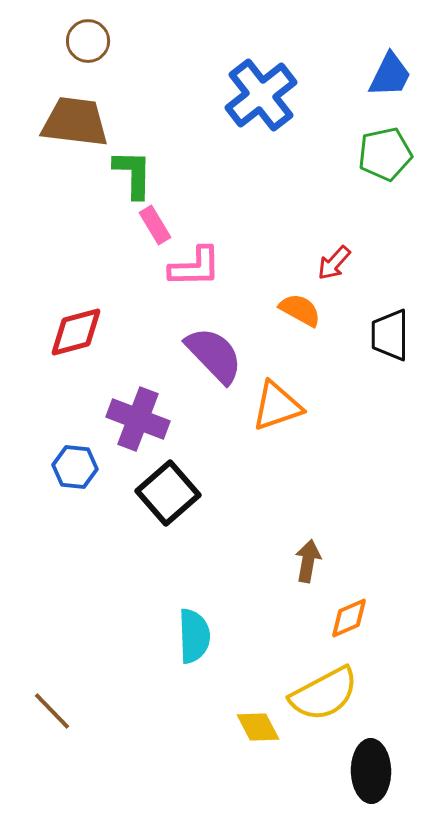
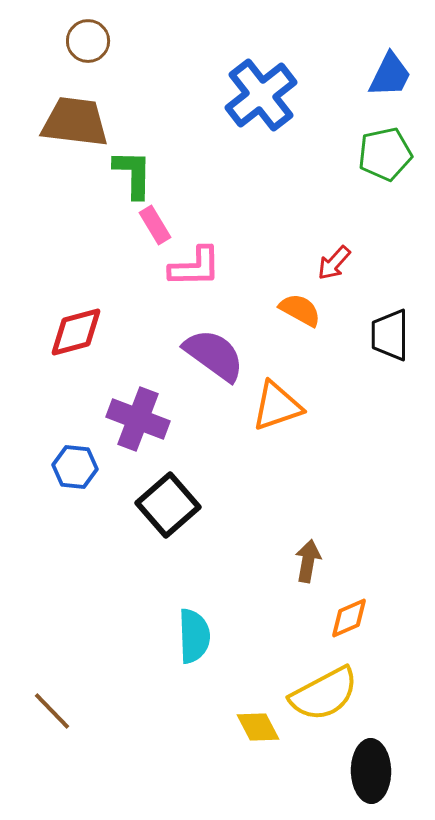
purple semicircle: rotated 10 degrees counterclockwise
black square: moved 12 px down
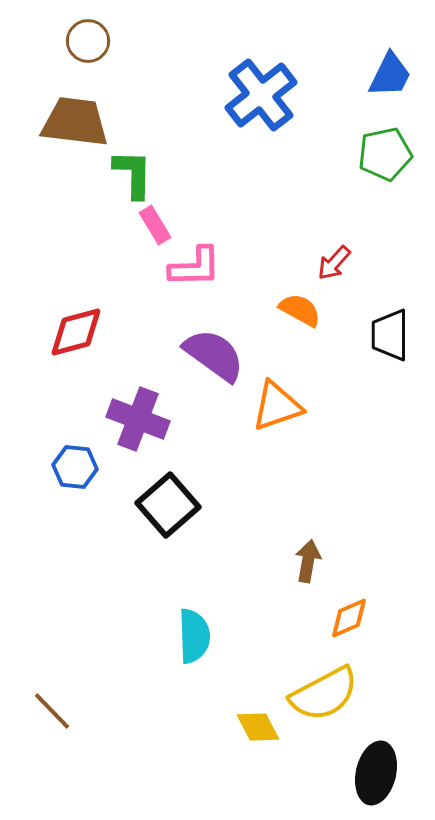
black ellipse: moved 5 px right, 2 px down; rotated 14 degrees clockwise
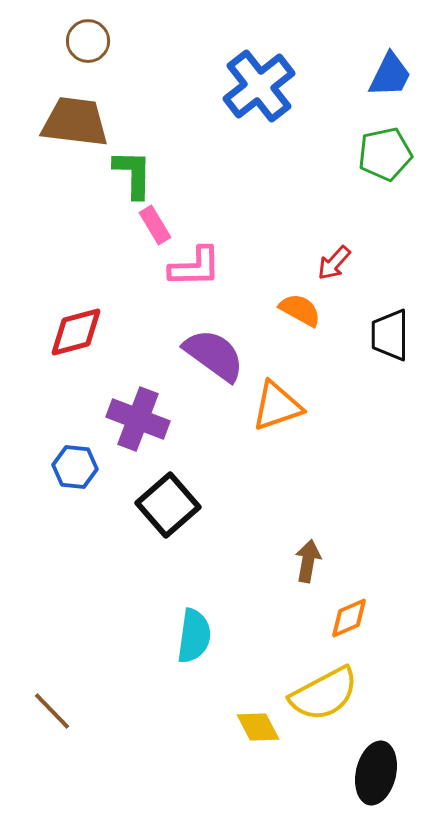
blue cross: moved 2 px left, 9 px up
cyan semicircle: rotated 10 degrees clockwise
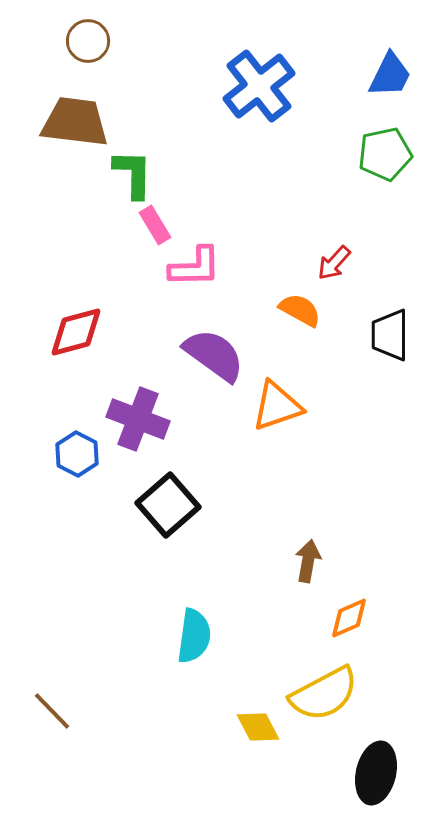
blue hexagon: moved 2 px right, 13 px up; rotated 21 degrees clockwise
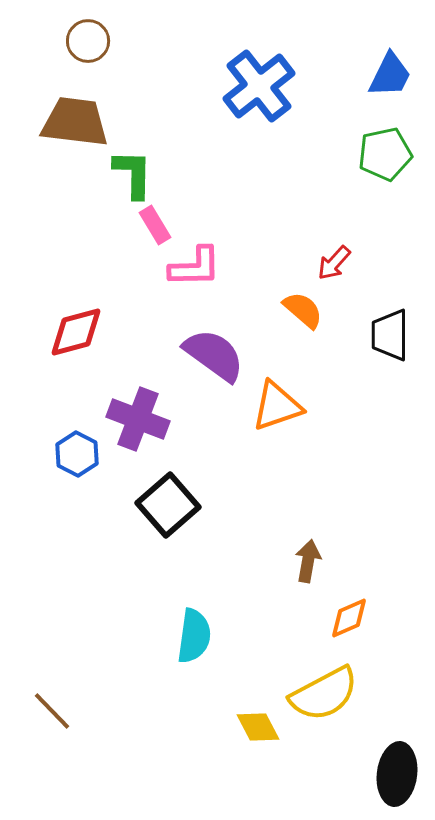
orange semicircle: moved 3 px right; rotated 12 degrees clockwise
black ellipse: moved 21 px right, 1 px down; rotated 6 degrees counterclockwise
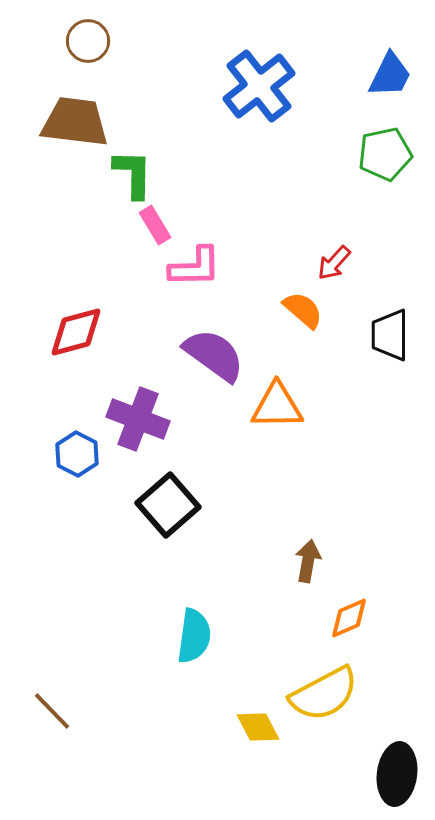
orange triangle: rotated 18 degrees clockwise
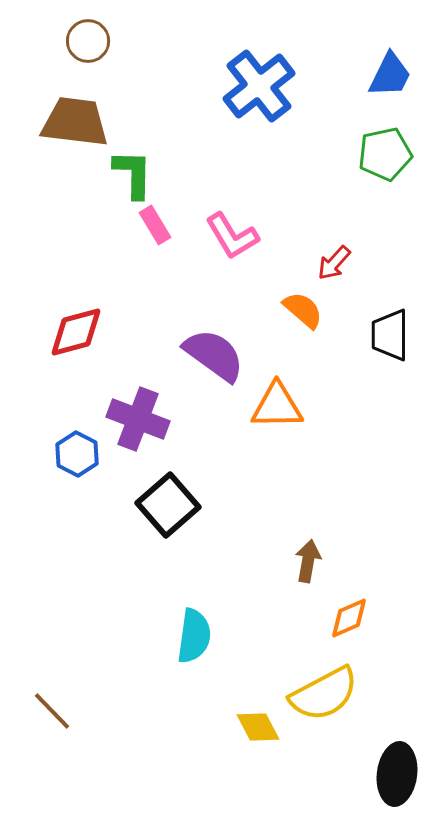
pink L-shape: moved 37 px right, 31 px up; rotated 60 degrees clockwise
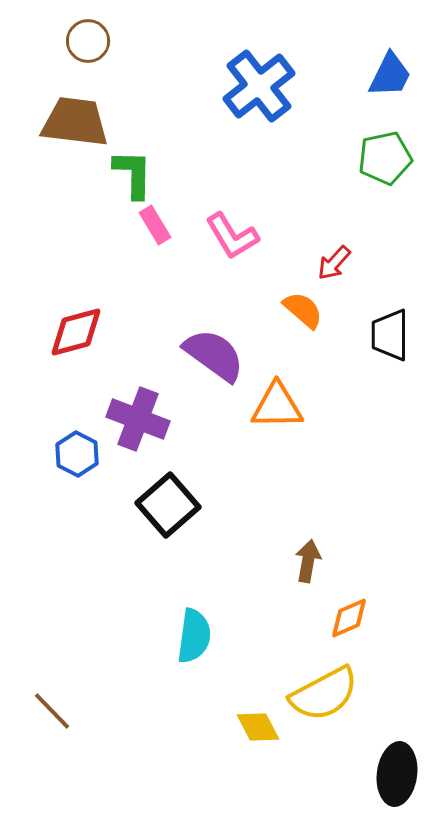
green pentagon: moved 4 px down
